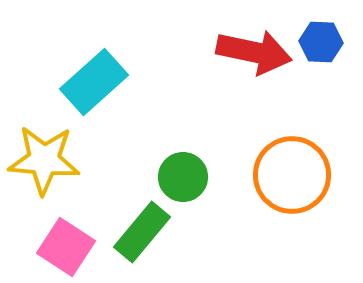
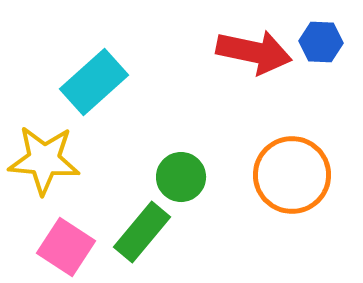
green circle: moved 2 px left
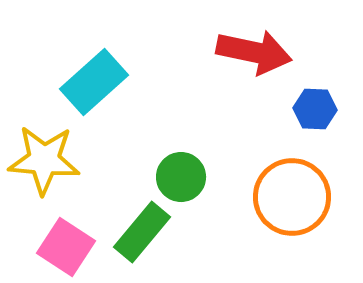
blue hexagon: moved 6 px left, 67 px down
orange circle: moved 22 px down
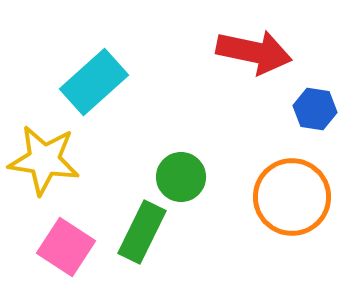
blue hexagon: rotated 6 degrees clockwise
yellow star: rotated 4 degrees clockwise
green rectangle: rotated 14 degrees counterclockwise
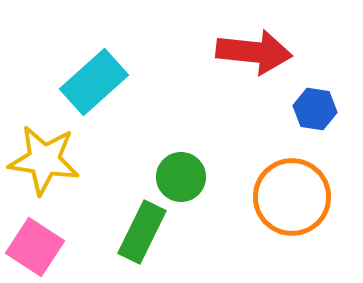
red arrow: rotated 6 degrees counterclockwise
pink square: moved 31 px left
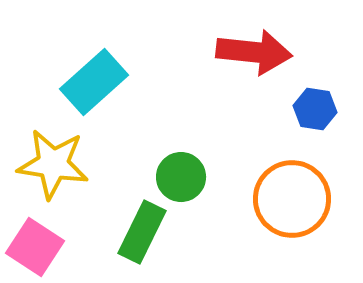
yellow star: moved 9 px right, 4 px down
orange circle: moved 2 px down
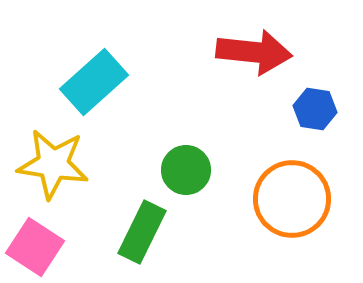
green circle: moved 5 px right, 7 px up
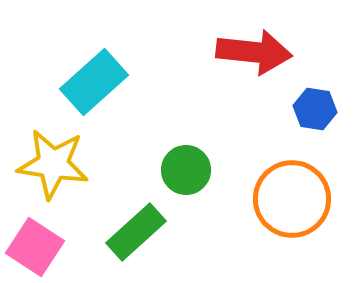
green rectangle: moved 6 px left; rotated 22 degrees clockwise
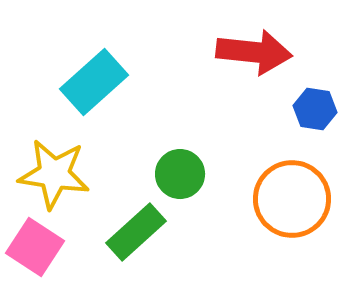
yellow star: moved 1 px right, 10 px down
green circle: moved 6 px left, 4 px down
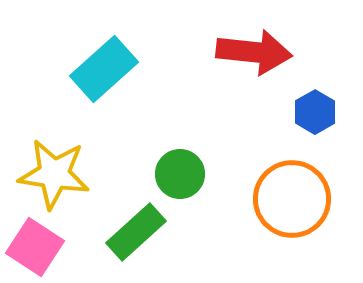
cyan rectangle: moved 10 px right, 13 px up
blue hexagon: moved 3 px down; rotated 21 degrees clockwise
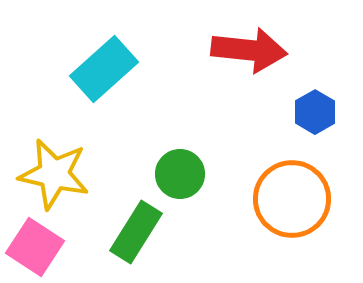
red arrow: moved 5 px left, 2 px up
yellow star: rotated 4 degrees clockwise
green rectangle: rotated 16 degrees counterclockwise
